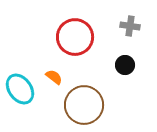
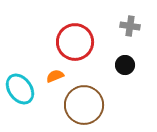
red circle: moved 5 px down
orange semicircle: moved 1 px right, 1 px up; rotated 60 degrees counterclockwise
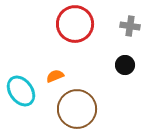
red circle: moved 18 px up
cyan ellipse: moved 1 px right, 2 px down
brown circle: moved 7 px left, 4 px down
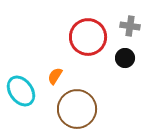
red circle: moved 13 px right, 13 px down
black circle: moved 7 px up
orange semicircle: rotated 36 degrees counterclockwise
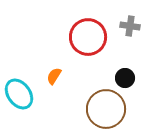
black circle: moved 20 px down
orange semicircle: moved 1 px left
cyan ellipse: moved 2 px left, 3 px down
brown circle: moved 29 px right
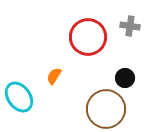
cyan ellipse: moved 3 px down
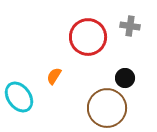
brown circle: moved 1 px right, 1 px up
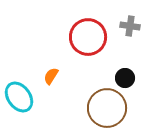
orange semicircle: moved 3 px left
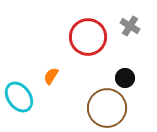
gray cross: rotated 24 degrees clockwise
